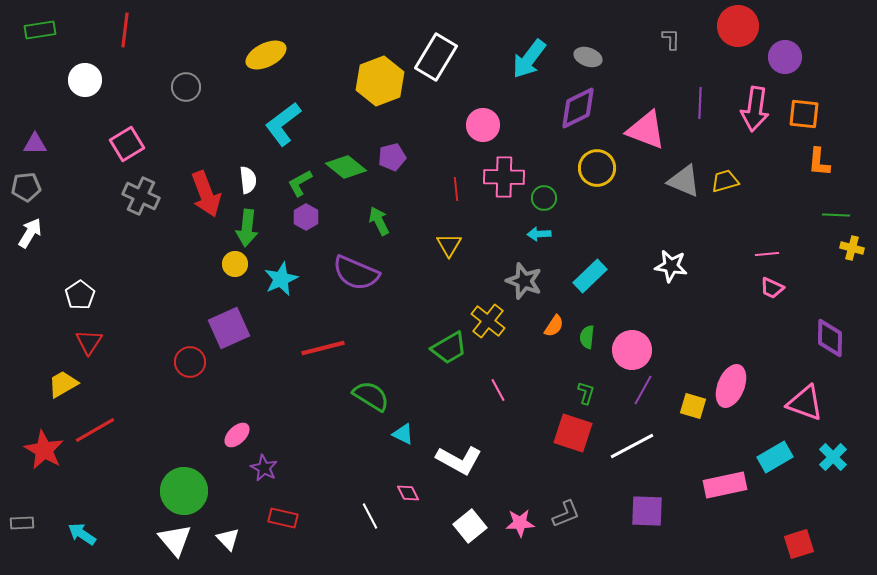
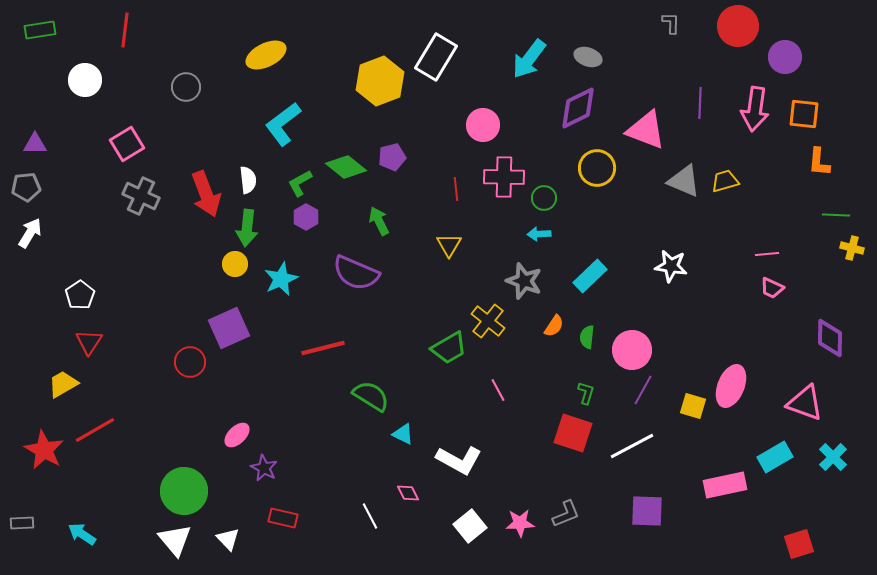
gray L-shape at (671, 39): moved 16 px up
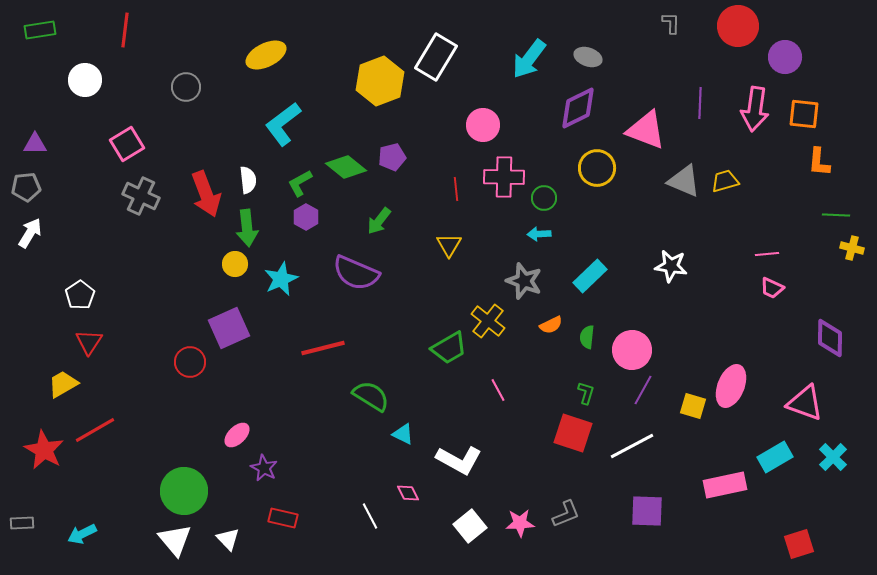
green arrow at (379, 221): rotated 116 degrees counterclockwise
green arrow at (247, 228): rotated 12 degrees counterclockwise
orange semicircle at (554, 326): moved 3 px left, 1 px up; rotated 30 degrees clockwise
cyan arrow at (82, 534): rotated 60 degrees counterclockwise
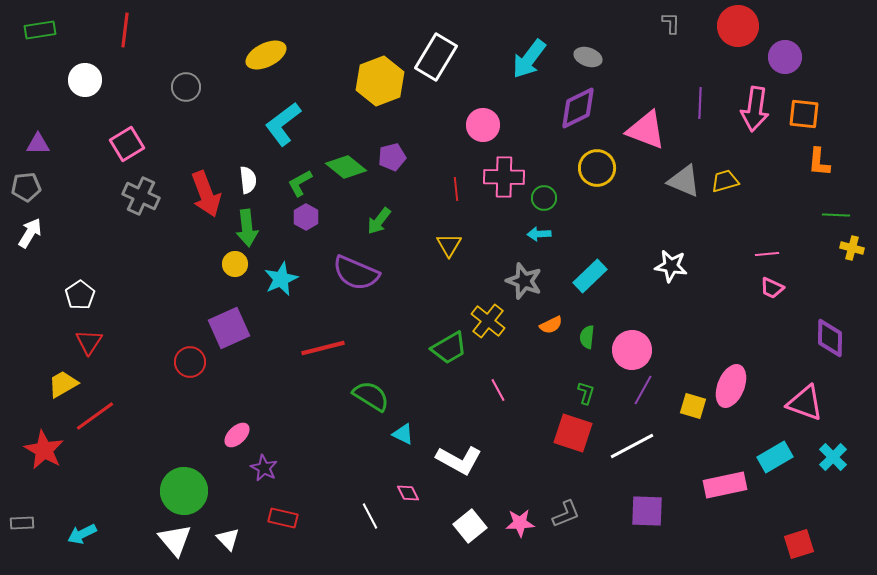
purple triangle at (35, 144): moved 3 px right
red line at (95, 430): moved 14 px up; rotated 6 degrees counterclockwise
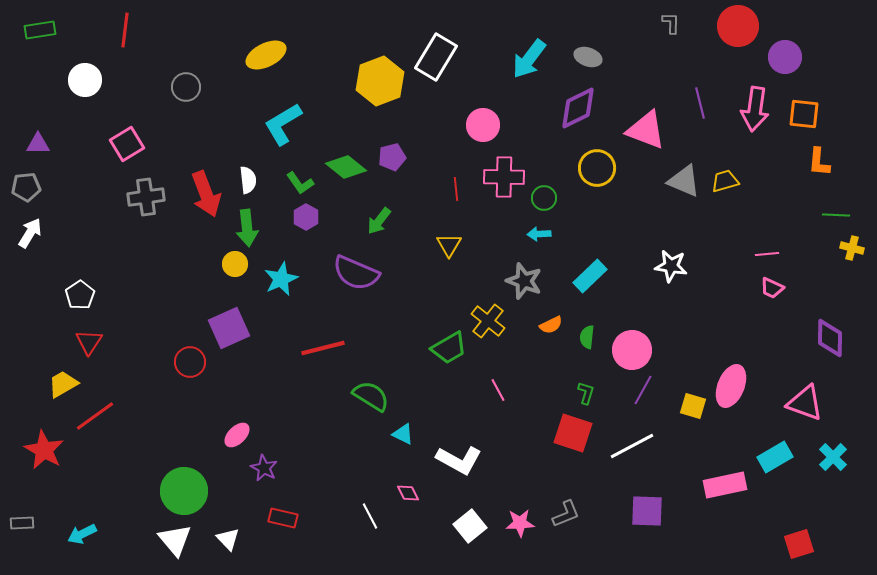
purple line at (700, 103): rotated 16 degrees counterclockwise
cyan L-shape at (283, 124): rotated 6 degrees clockwise
green L-shape at (300, 183): rotated 96 degrees counterclockwise
gray cross at (141, 196): moved 5 px right, 1 px down; rotated 33 degrees counterclockwise
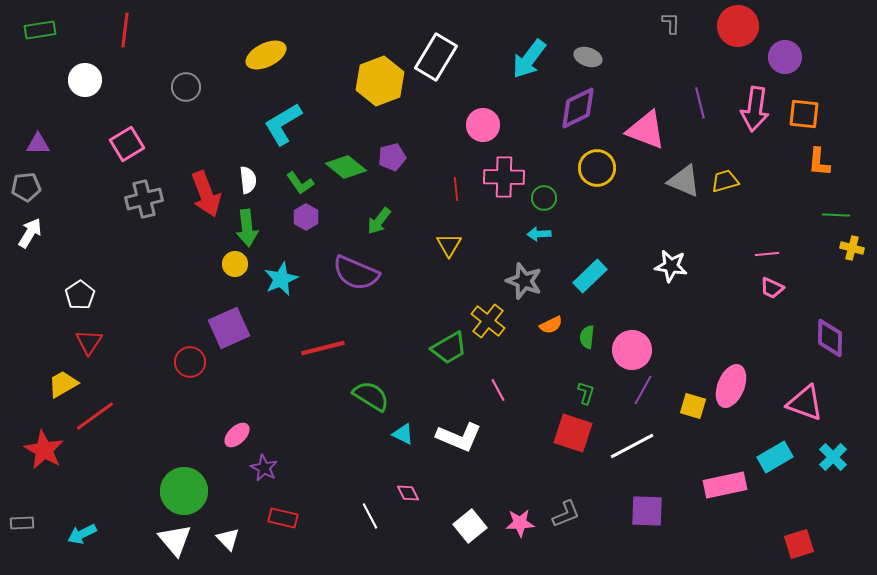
gray cross at (146, 197): moved 2 px left, 2 px down; rotated 6 degrees counterclockwise
white L-shape at (459, 460): moved 23 px up; rotated 6 degrees counterclockwise
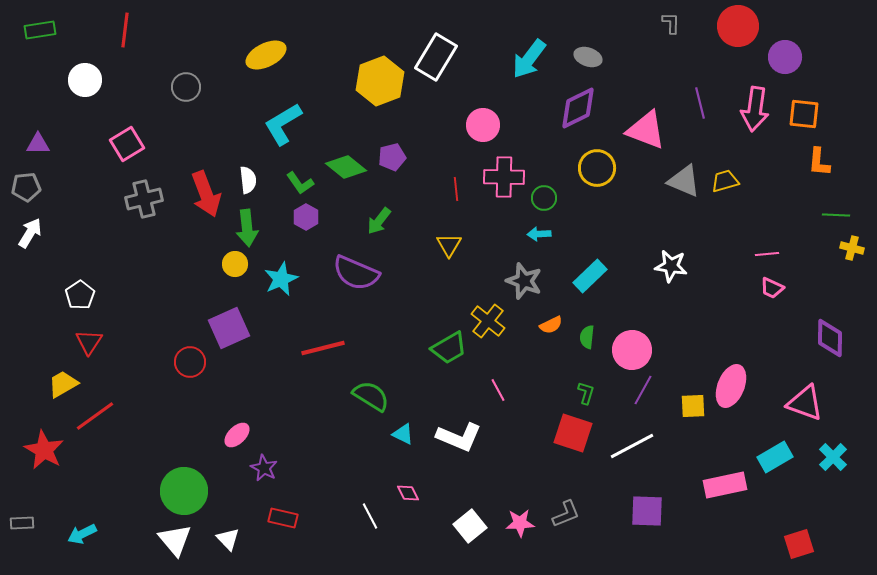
yellow square at (693, 406): rotated 20 degrees counterclockwise
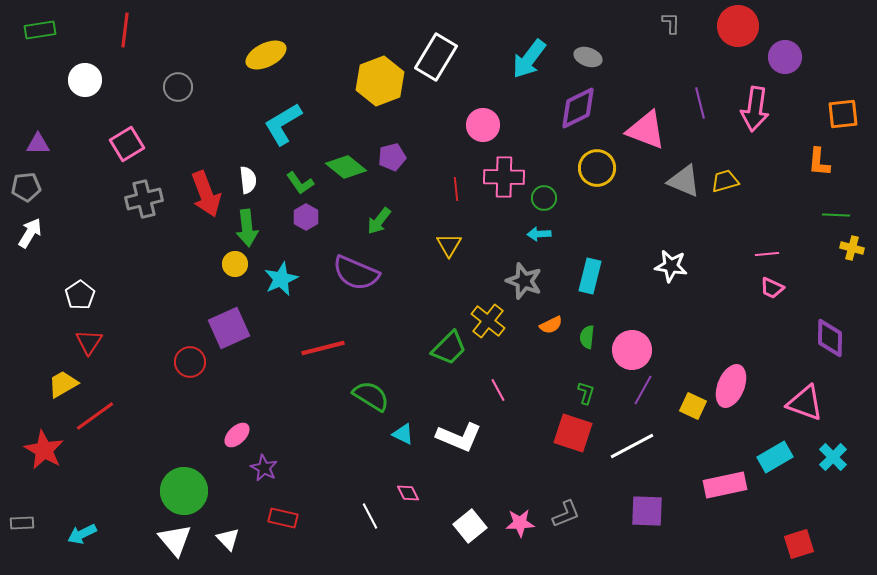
gray circle at (186, 87): moved 8 px left
orange square at (804, 114): moved 39 px right; rotated 12 degrees counterclockwise
cyan rectangle at (590, 276): rotated 32 degrees counterclockwise
green trapezoid at (449, 348): rotated 15 degrees counterclockwise
yellow square at (693, 406): rotated 28 degrees clockwise
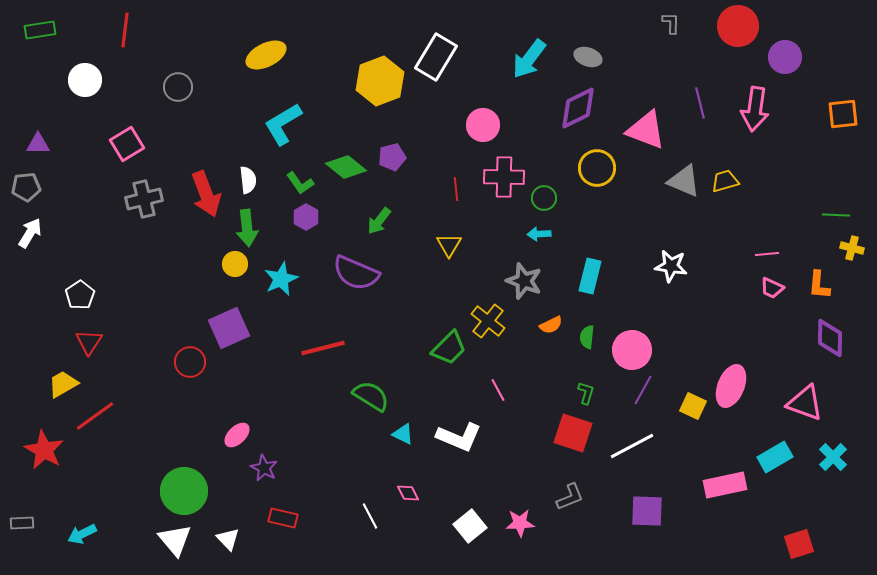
orange L-shape at (819, 162): moved 123 px down
gray L-shape at (566, 514): moved 4 px right, 17 px up
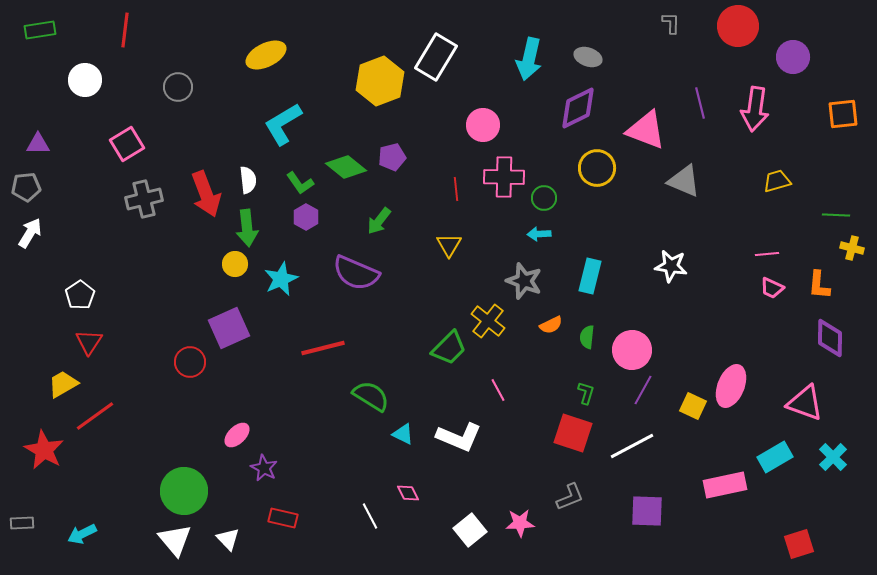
purple circle at (785, 57): moved 8 px right
cyan arrow at (529, 59): rotated 24 degrees counterclockwise
yellow trapezoid at (725, 181): moved 52 px right
white square at (470, 526): moved 4 px down
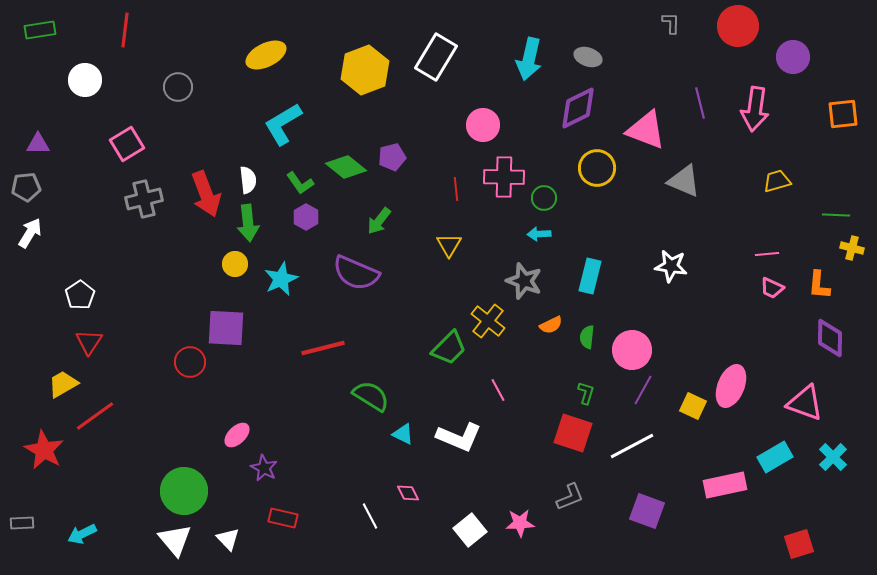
yellow hexagon at (380, 81): moved 15 px left, 11 px up
green arrow at (247, 228): moved 1 px right, 5 px up
purple square at (229, 328): moved 3 px left; rotated 27 degrees clockwise
purple square at (647, 511): rotated 18 degrees clockwise
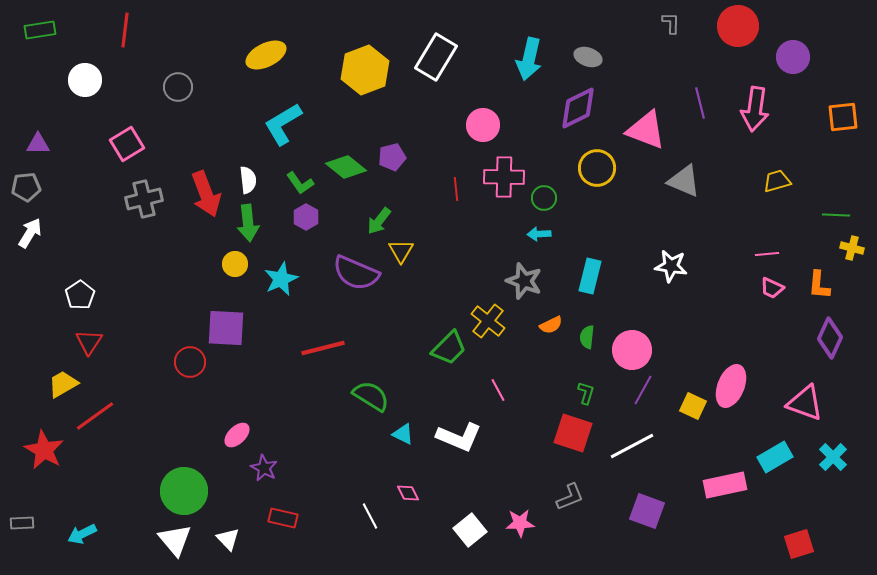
orange square at (843, 114): moved 3 px down
yellow triangle at (449, 245): moved 48 px left, 6 px down
purple diamond at (830, 338): rotated 24 degrees clockwise
